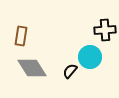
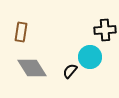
brown rectangle: moved 4 px up
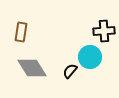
black cross: moved 1 px left, 1 px down
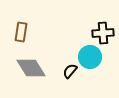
black cross: moved 1 px left, 2 px down
gray diamond: moved 1 px left
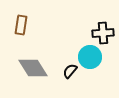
brown rectangle: moved 7 px up
gray diamond: moved 2 px right
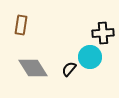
black semicircle: moved 1 px left, 2 px up
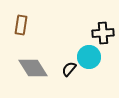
cyan circle: moved 1 px left
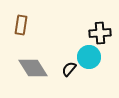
black cross: moved 3 px left
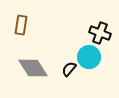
black cross: rotated 25 degrees clockwise
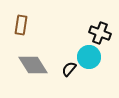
gray diamond: moved 3 px up
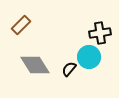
brown rectangle: rotated 36 degrees clockwise
black cross: rotated 30 degrees counterclockwise
gray diamond: moved 2 px right
